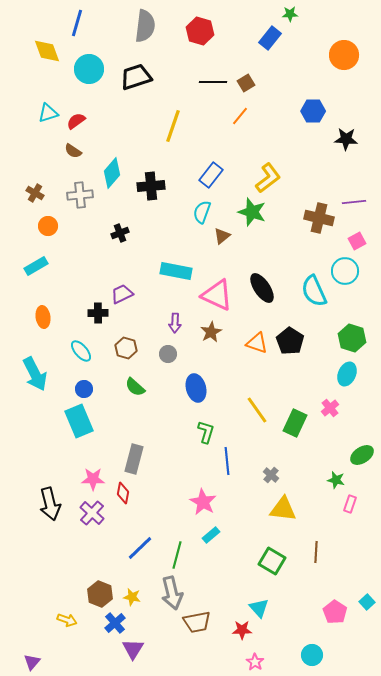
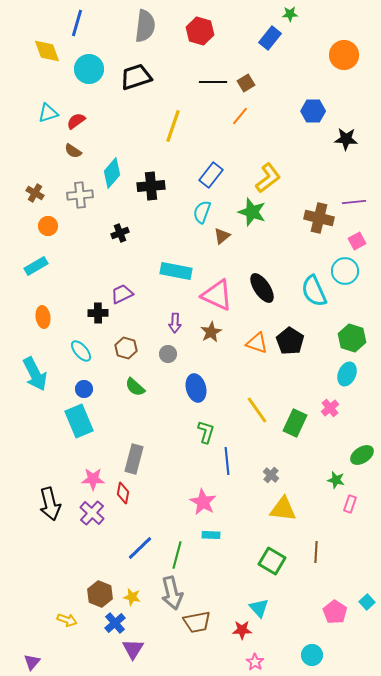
cyan rectangle at (211, 535): rotated 42 degrees clockwise
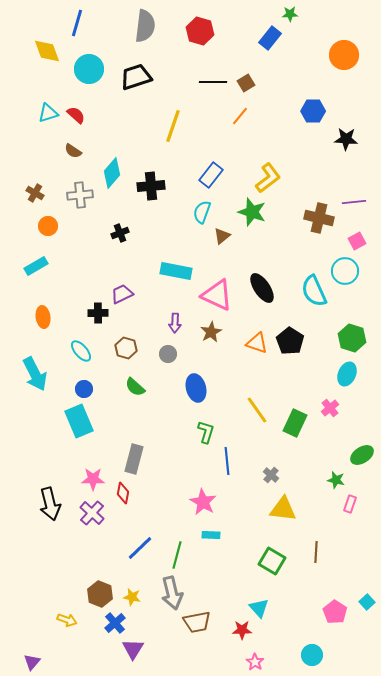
red semicircle at (76, 121): moved 6 px up; rotated 78 degrees clockwise
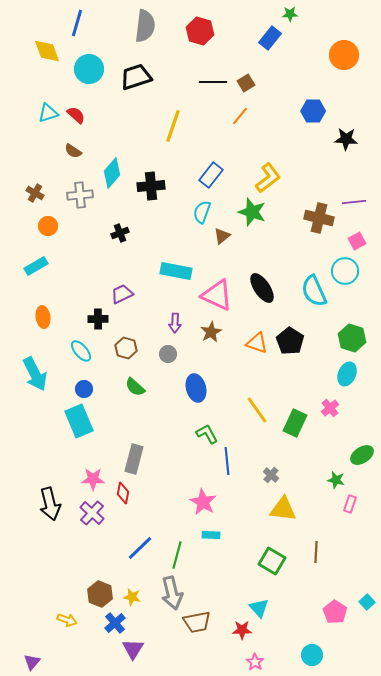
black cross at (98, 313): moved 6 px down
green L-shape at (206, 432): moved 1 px right, 2 px down; rotated 45 degrees counterclockwise
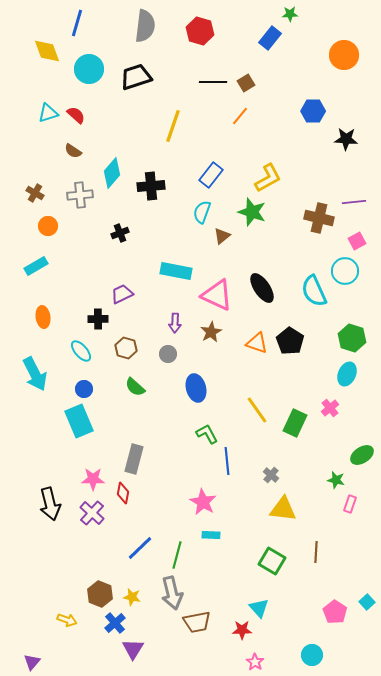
yellow L-shape at (268, 178): rotated 8 degrees clockwise
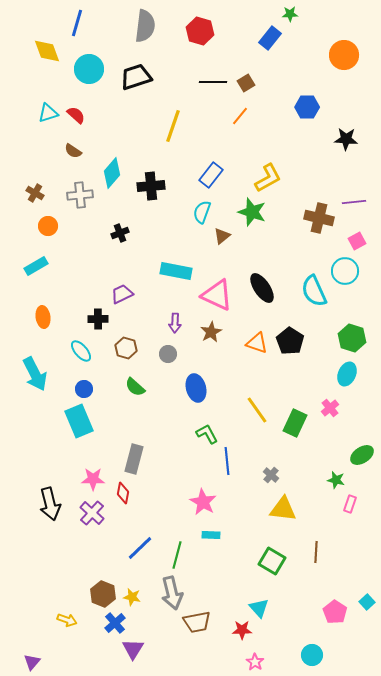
blue hexagon at (313, 111): moved 6 px left, 4 px up
brown hexagon at (100, 594): moved 3 px right
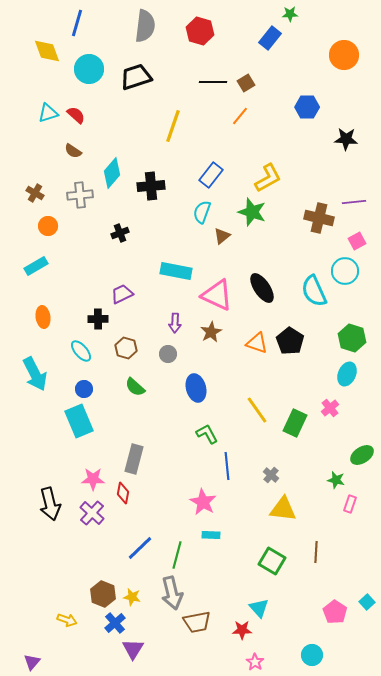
blue line at (227, 461): moved 5 px down
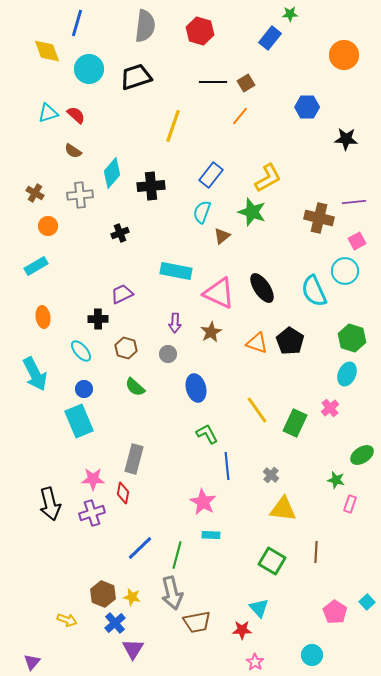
pink triangle at (217, 295): moved 2 px right, 2 px up
purple cross at (92, 513): rotated 30 degrees clockwise
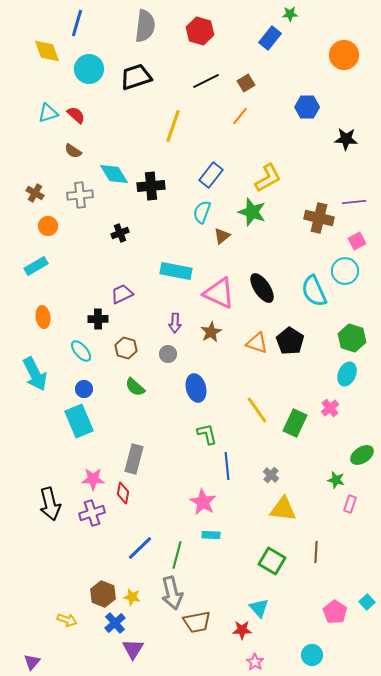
black line at (213, 82): moved 7 px left, 1 px up; rotated 28 degrees counterclockwise
cyan diamond at (112, 173): moved 2 px right, 1 px down; rotated 72 degrees counterclockwise
green L-shape at (207, 434): rotated 15 degrees clockwise
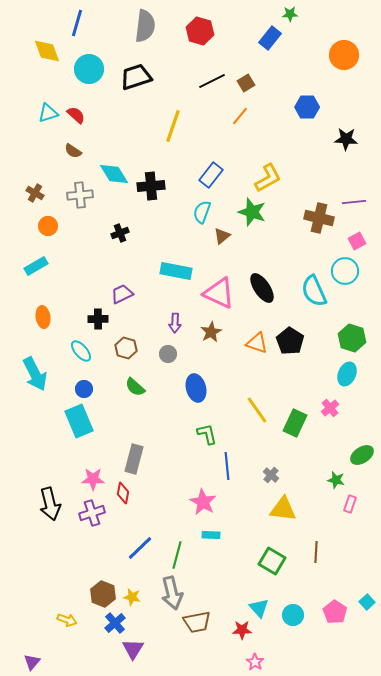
black line at (206, 81): moved 6 px right
cyan circle at (312, 655): moved 19 px left, 40 px up
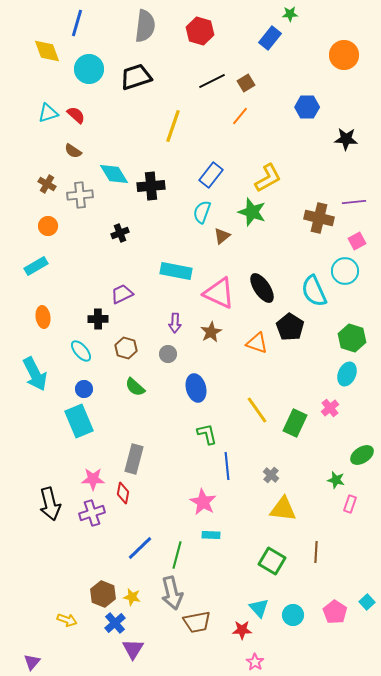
brown cross at (35, 193): moved 12 px right, 9 px up
black pentagon at (290, 341): moved 14 px up
